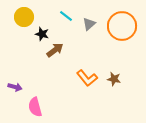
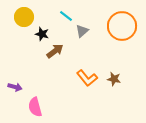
gray triangle: moved 7 px left, 7 px down
brown arrow: moved 1 px down
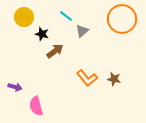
orange circle: moved 7 px up
pink semicircle: moved 1 px right, 1 px up
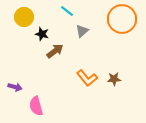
cyan line: moved 1 px right, 5 px up
brown star: rotated 16 degrees counterclockwise
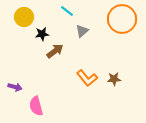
black star: rotated 24 degrees counterclockwise
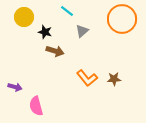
black star: moved 3 px right, 2 px up; rotated 24 degrees clockwise
brown arrow: rotated 54 degrees clockwise
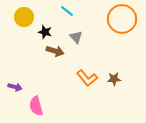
gray triangle: moved 6 px left, 6 px down; rotated 32 degrees counterclockwise
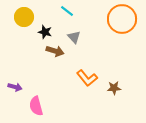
gray triangle: moved 2 px left
brown star: moved 9 px down
